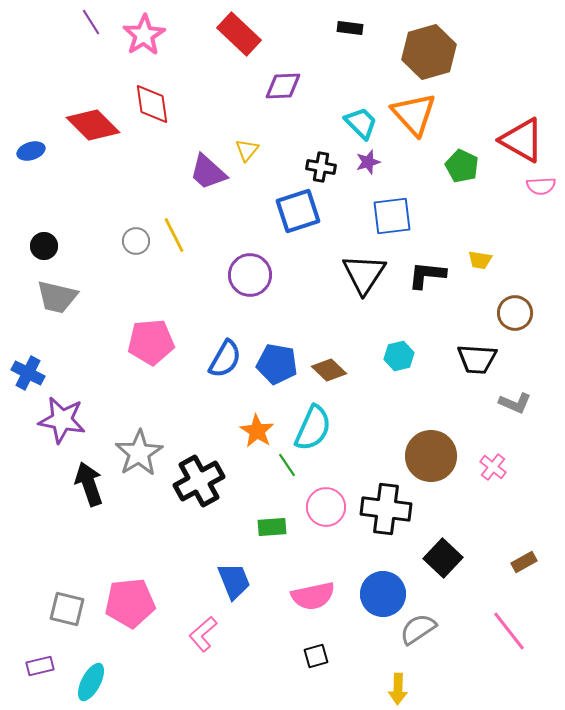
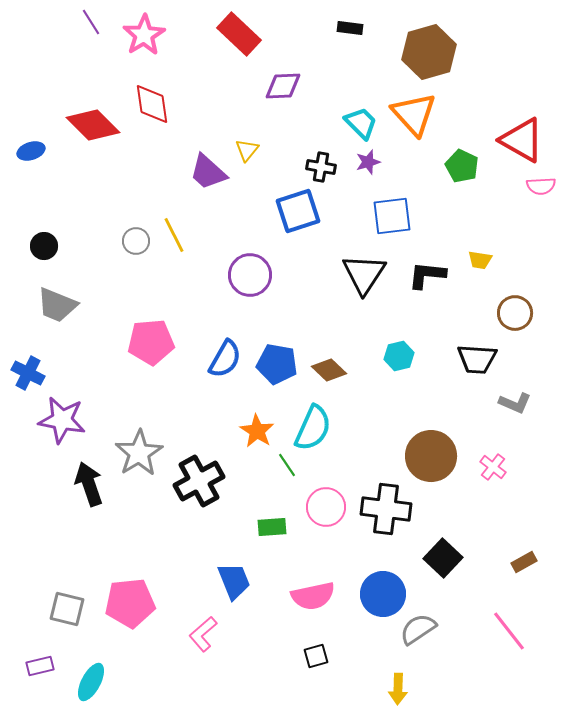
gray trapezoid at (57, 297): moved 8 px down; rotated 9 degrees clockwise
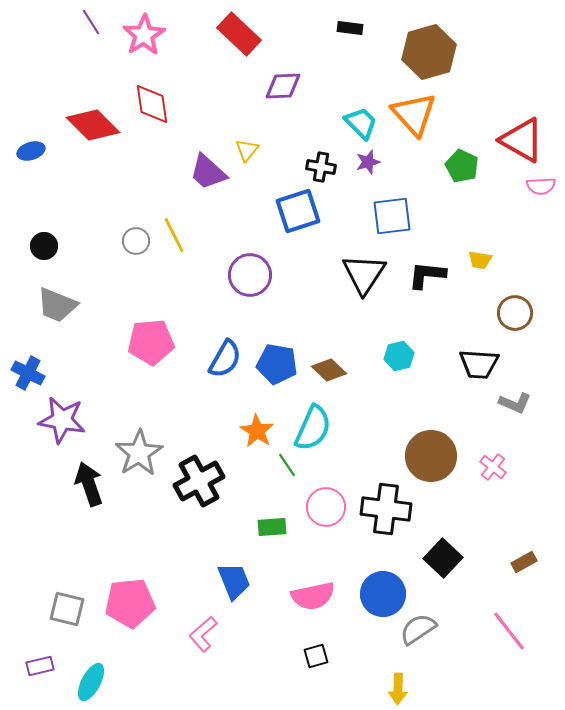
black trapezoid at (477, 359): moved 2 px right, 5 px down
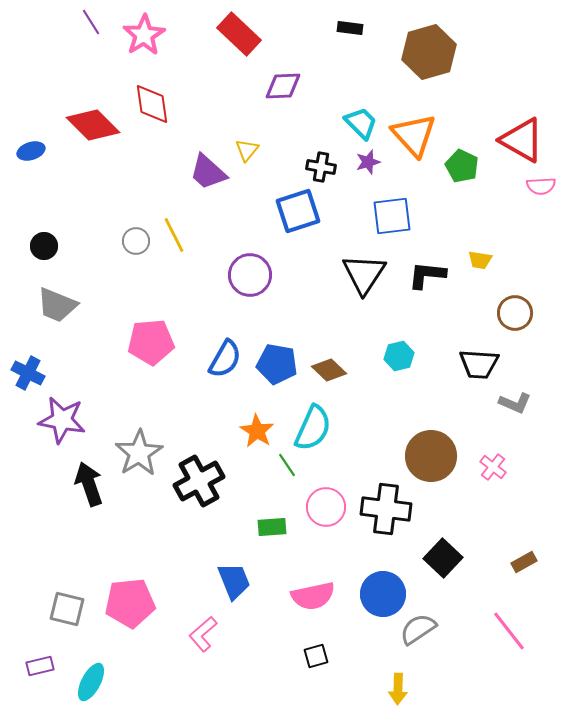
orange triangle at (414, 114): moved 21 px down
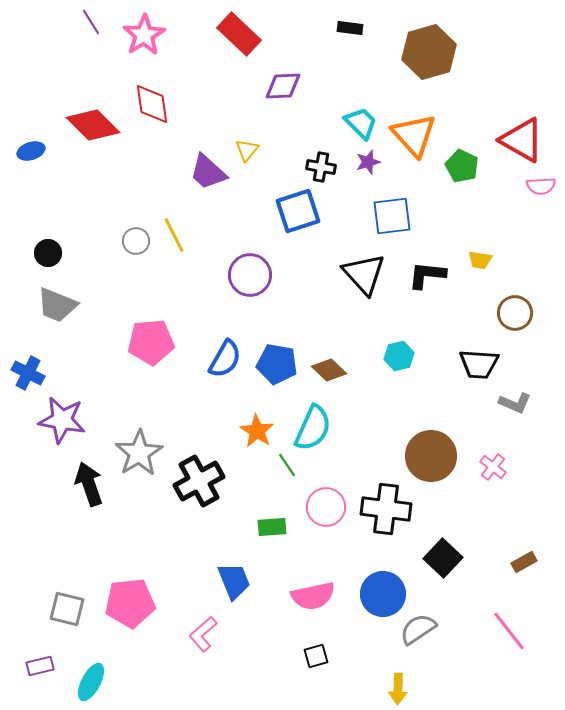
black circle at (44, 246): moved 4 px right, 7 px down
black triangle at (364, 274): rotated 15 degrees counterclockwise
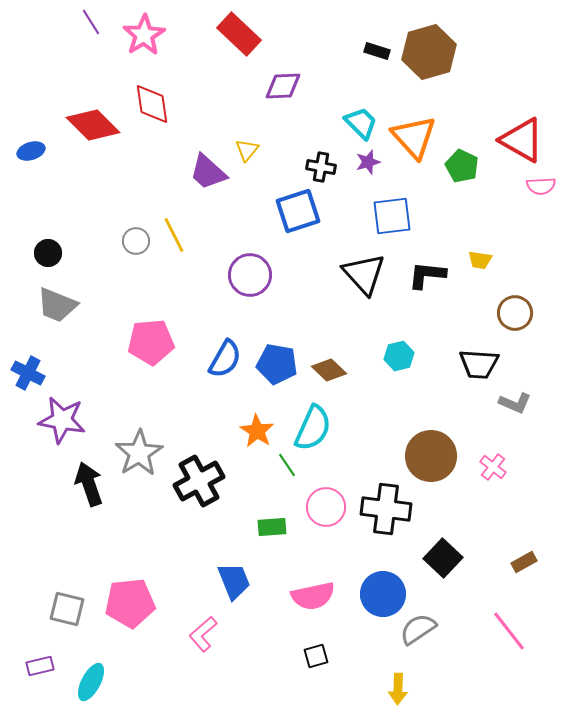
black rectangle at (350, 28): moved 27 px right, 23 px down; rotated 10 degrees clockwise
orange triangle at (414, 135): moved 2 px down
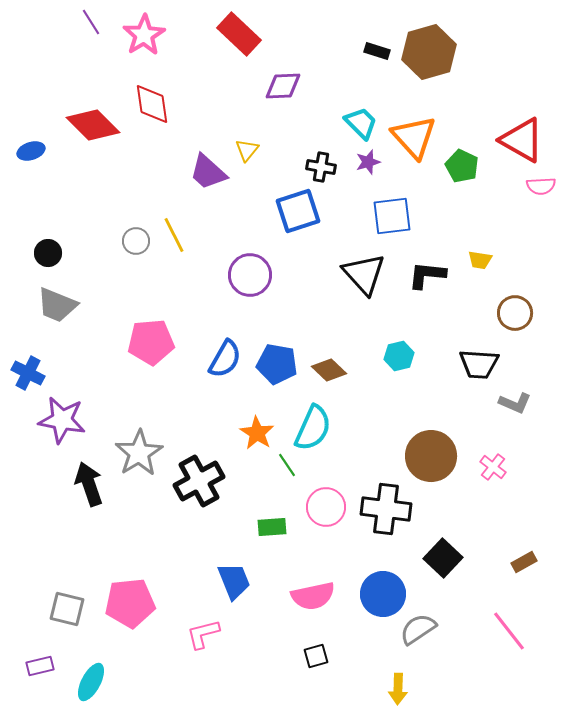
orange star at (257, 431): moved 2 px down
pink L-shape at (203, 634): rotated 27 degrees clockwise
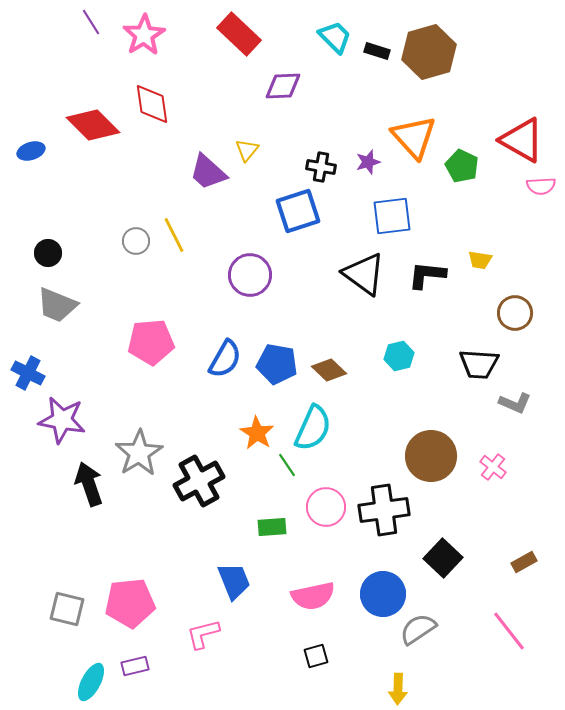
cyan trapezoid at (361, 123): moved 26 px left, 86 px up
black triangle at (364, 274): rotated 12 degrees counterclockwise
black cross at (386, 509): moved 2 px left, 1 px down; rotated 15 degrees counterclockwise
purple rectangle at (40, 666): moved 95 px right
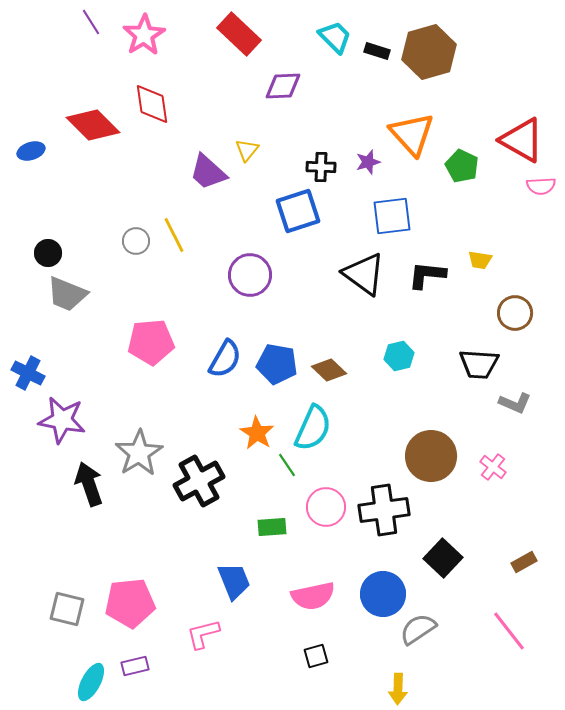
orange triangle at (414, 137): moved 2 px left, 3 px up
black cross at (321, 167): rotated 8 degrees counterclockwise
gray trapezoid at (57, 305): moved 10 px right, 11 px up
